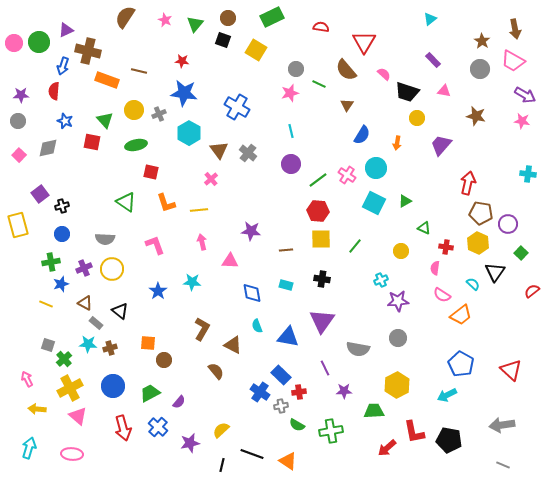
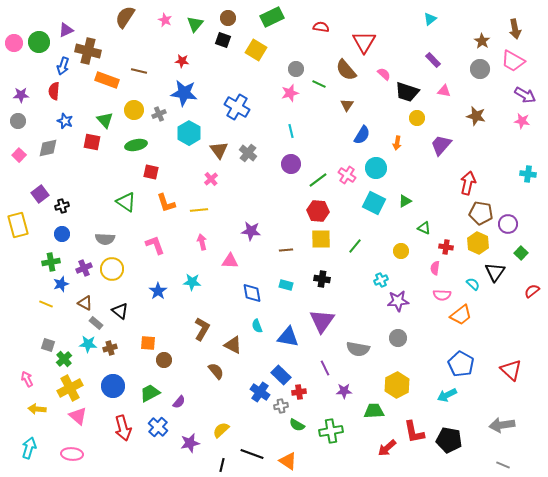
pink semicircle at (442, 295): rotated 30 degrees counterclockwise
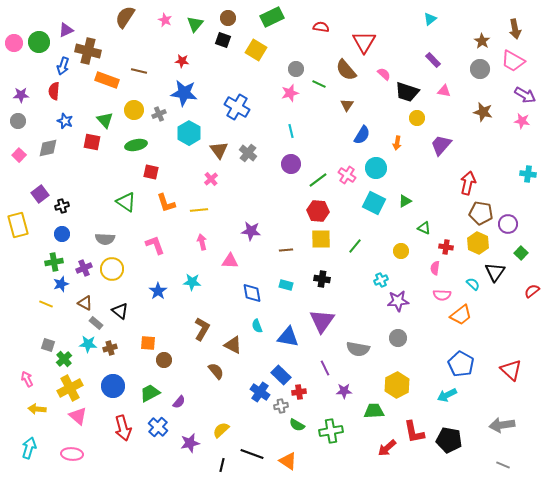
brown star at (476, 116): moved 7 px right, 4 px up
green cross at (51, 262): moved 3 px right
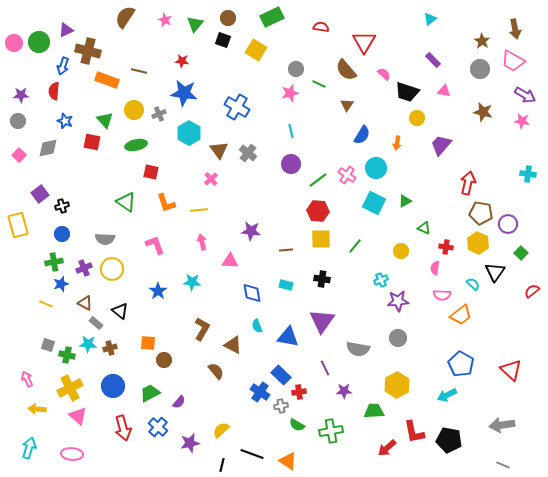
green cross at (64, 359): moved 3 px right, 4 px up; rotated 35 degrees counterclockwise
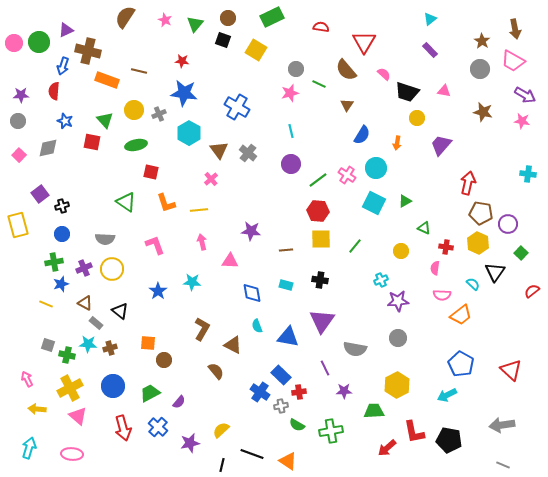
purple rectangle at (433, 60): moved 3 px left, 10 px up
black cross at (322, 279): moved 2 px left, 1 px down
gray semicircle at (358, 349): moved 3 px left
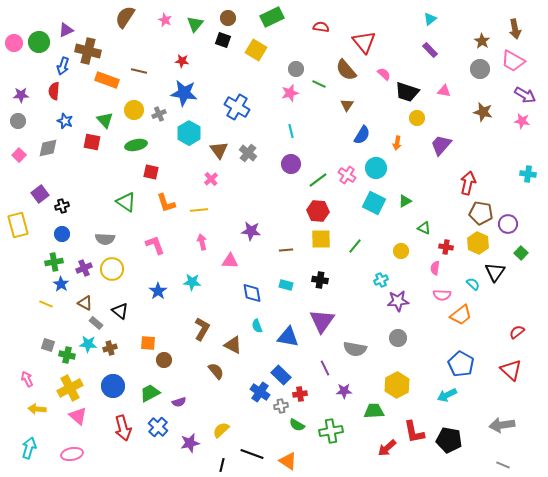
red triangle at (364, 42): rotated 10 degrees counterclockwise
blue star at (61, 284): rotated 21 degrees counterclockwise
red semicircle at (532, 291): moved 15 px left, 41 px down
red cross at (299, 392): moved 1 px right, 2 px down
purple semicircle at (179, 402): rotated 32 degrees clockwise
pink ellipse at (72, 454): rotated 15 degrees counterclockwise
